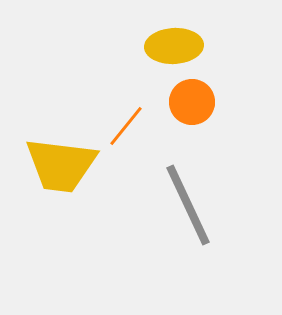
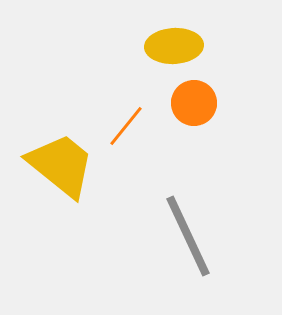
orange circle: moved 2 px right, 1 px down
yellow trapezoid: rotated 148 degrees counterclockwise
gray line: moved 31 px down
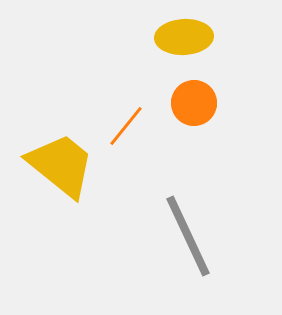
yellow ellipse: moved 10 px right, 9 px up
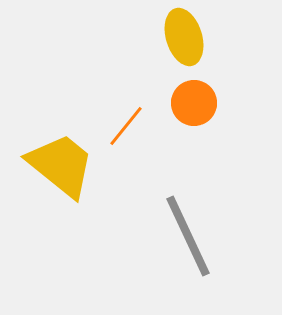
yellow ellipse: rotated 76 degrees clockwise
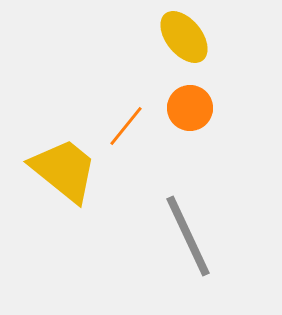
yellow ellipse: rotated 22 degrees counterclockwise
orange circle: moved 4 px left, 5 px down
yellow trapezoid: moved 3 px right, 5 px down
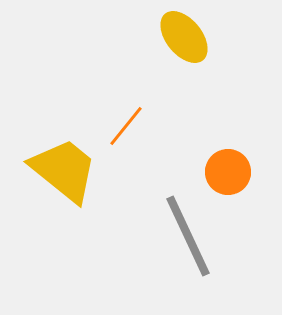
orange circle: moved 38 px right, 64 px down
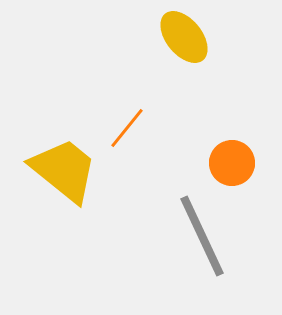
orange line: moved 1 px right, 2 px down
orange circle: moved 4 px right, 9 px up
gray line: moved 14 px right
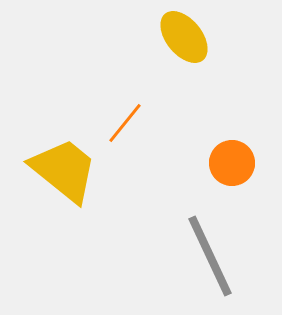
orange line: moved 2 px left, 5 px up
gray line: moved 8 px right, 20 px down
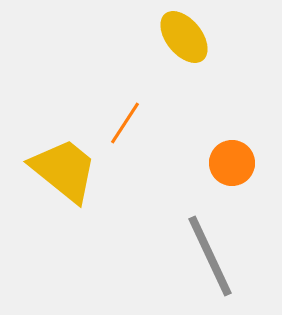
orange line: rotated 6 degrees counterclockwise
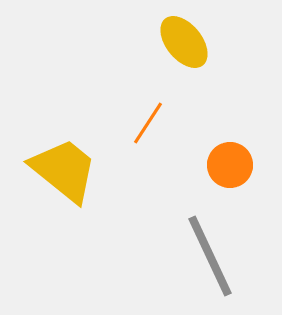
yellow ellipse: moved 5 px down
orange line: moved 23 px right
orange circle: moved 2 px left, 2 px down
